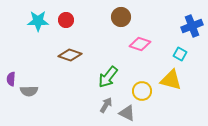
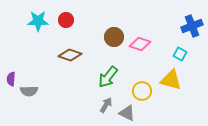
brown circle: moved 7 px left, 20 px down
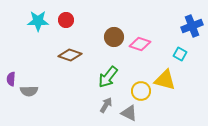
yellow triangle: moved 6 px left
yellow circle: moved 1 px left
gray triangle: moved 2 px right
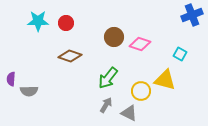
red circle: moved 3 px down
blue cross: moved 11 px up
brown diamond: moved 1 px down
green arrow: moved 1 px down
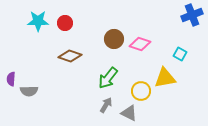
red circle: moved 1 px left
brown circle: moved 2 px down
yellow triangle: moved 2 px up; rotated 25 degrees counterclockwise
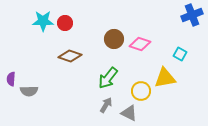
cyan star: moved 5 px right
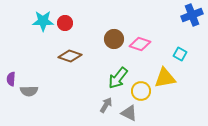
green arrow: moved 10 px right
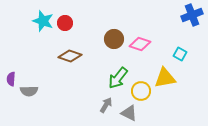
cyan star: rotated 20 degrees clockwise
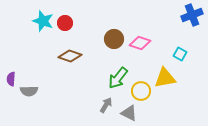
pink diamond: moved 1 px up
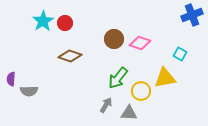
cyan star: rotated 20 degrees clockwise
gray triangle: rotated 24 degrees counterclockwise
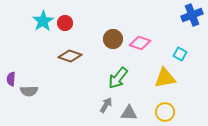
brown circle: moved 1 px left
yellow circle: moved 24 px right, 21 px down
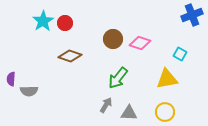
yellow triangle: moved 2 px right, 1 px down
